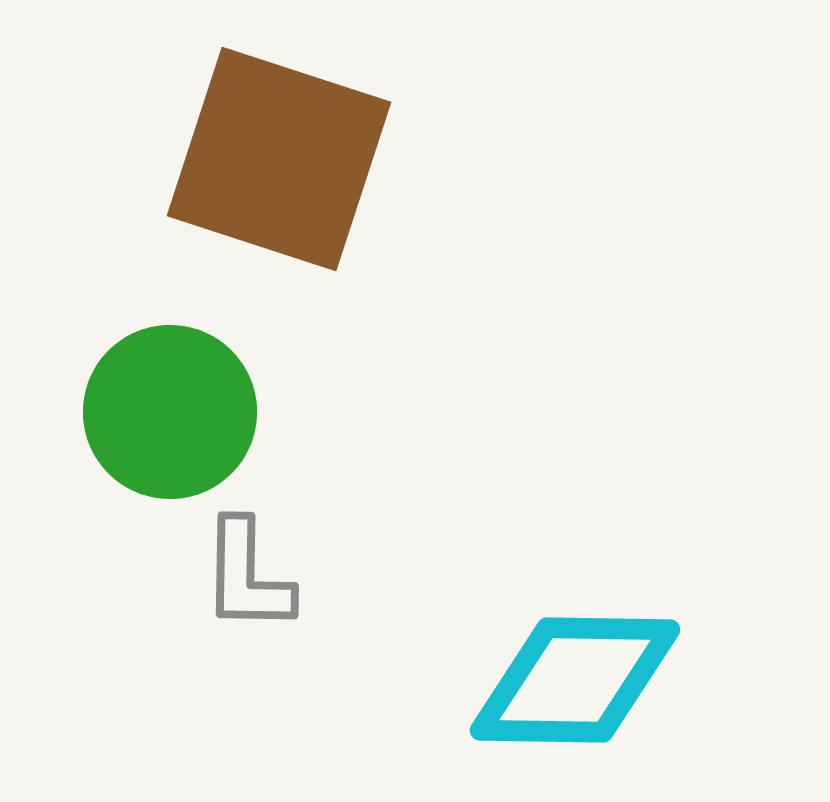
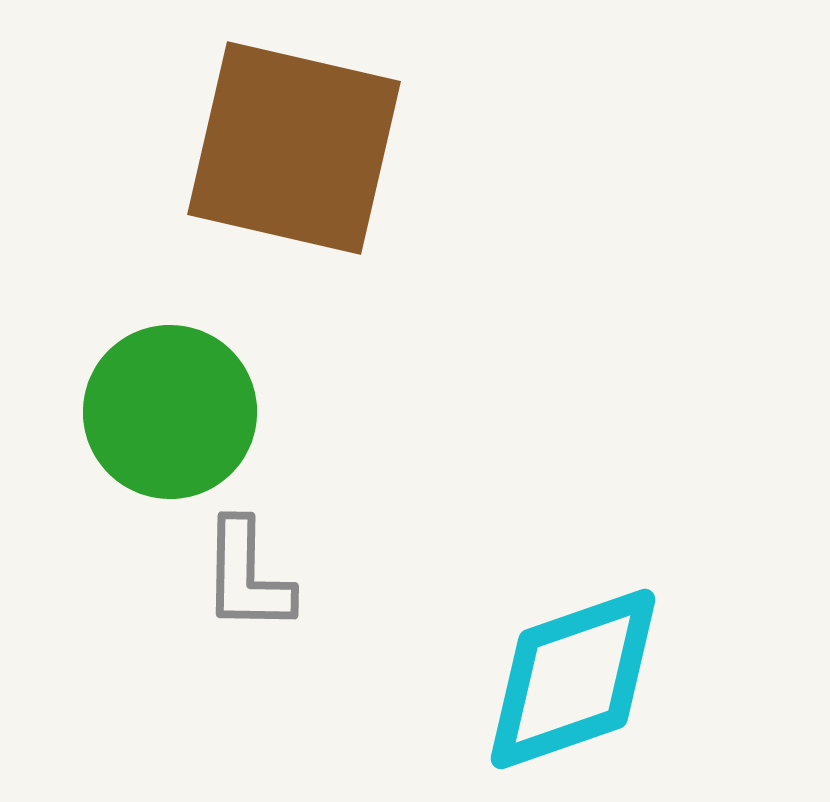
brown square: moved 15 px right, 11 px up; rotated 5 degrees counterclockwise
cyan diamond: moved 2 px left, 1 px up; rotated 20 degrees counterclockwise
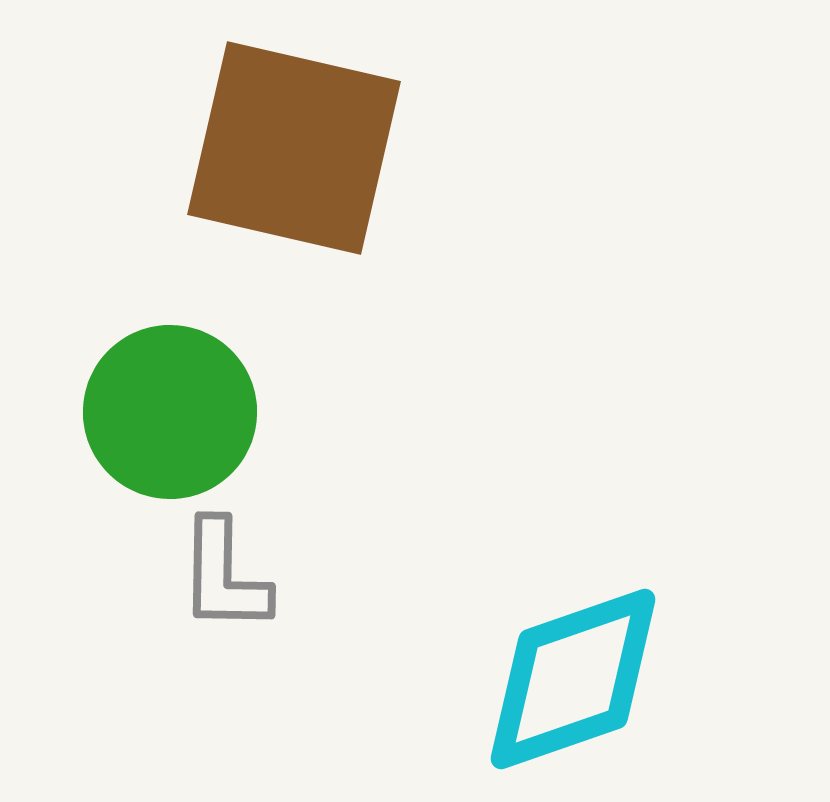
gray L-shape: moved 23 px left
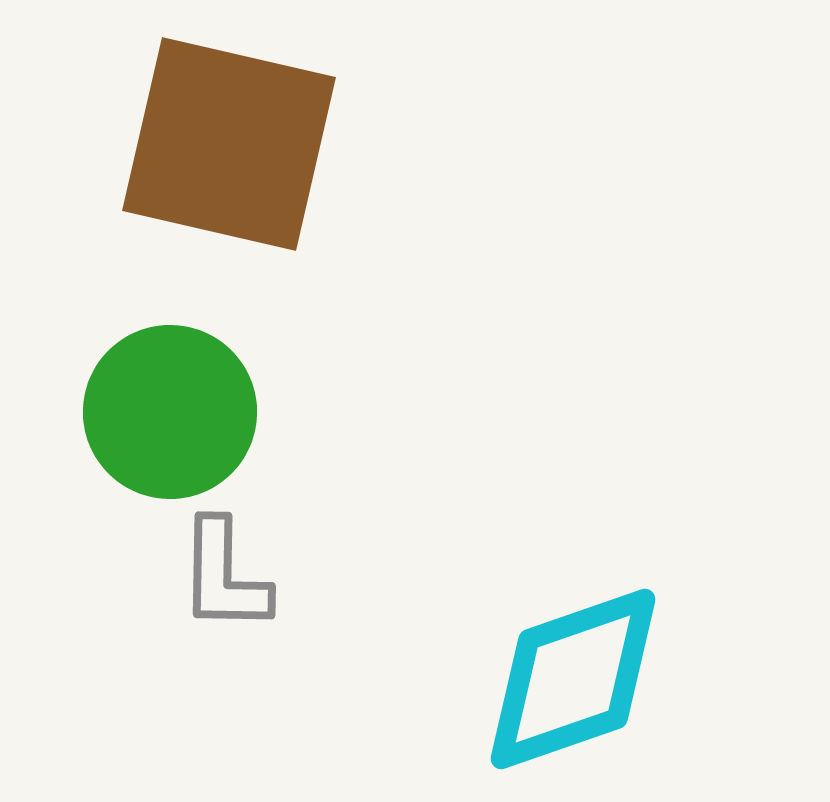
brown square: moved 65 px left, 4 px up
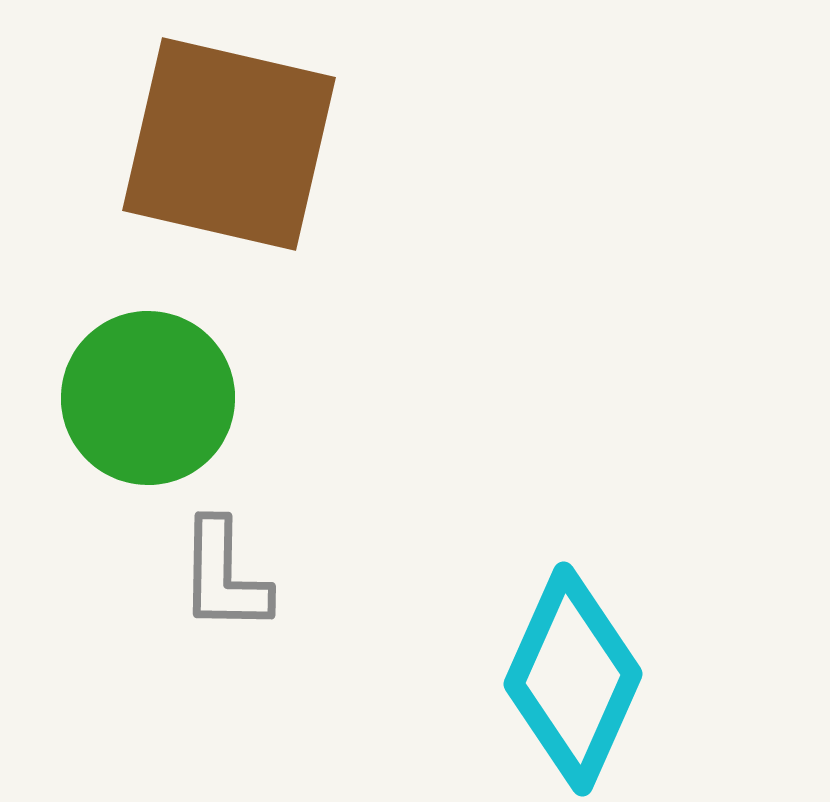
green circle: moved 22 px left, 14 px up
cyan diamond: rotated 47 degrees counterclockwise
